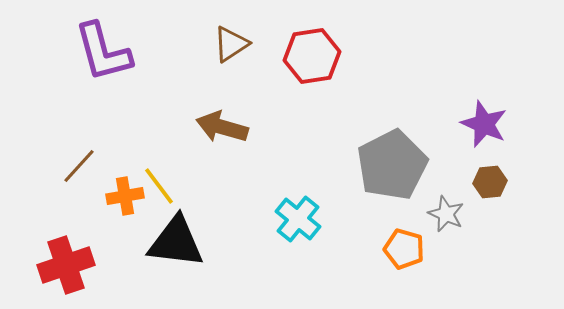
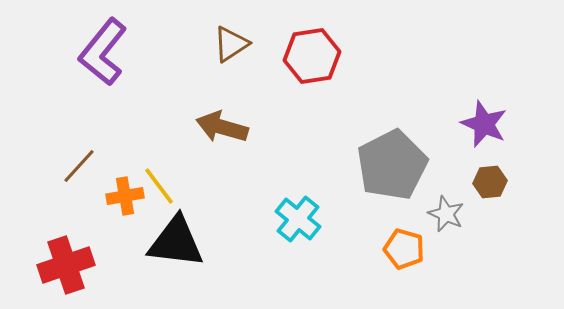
purple L-shape: rotated 54 degrees clockwise
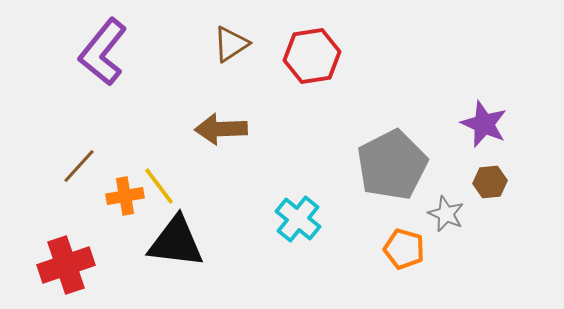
brown arrow: moved 1 px left, 2 px down; rotated 18 degrees counterclockwise
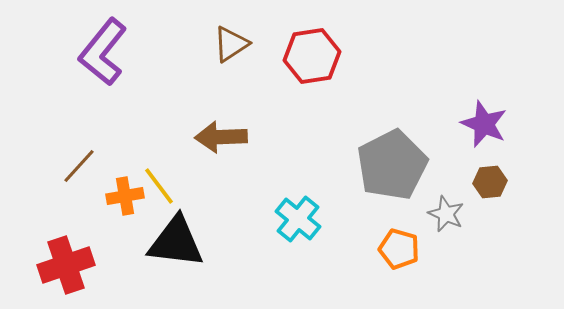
brown arrow: moved 8 px down
orange pentagon: moved 5 px left
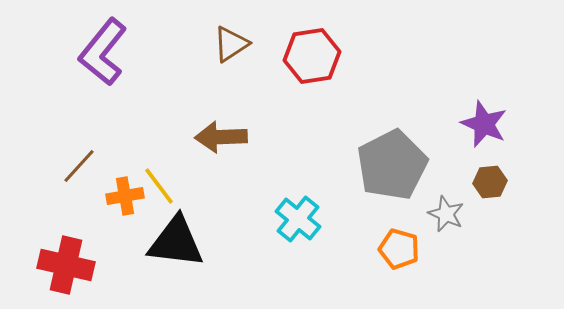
red cross: rotated 32 degrees clockwise
